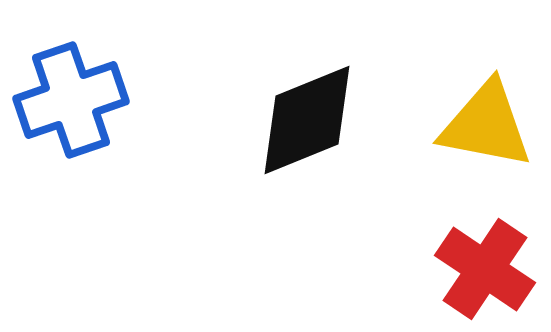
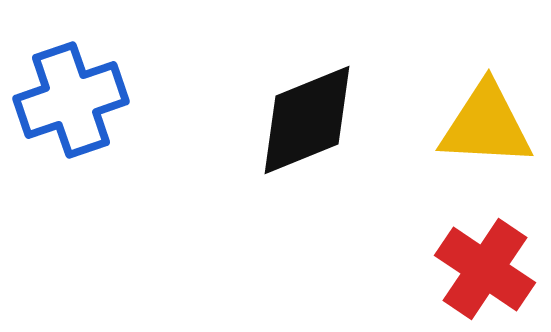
yellow triangle: rotated 8 degrees counterclockwise
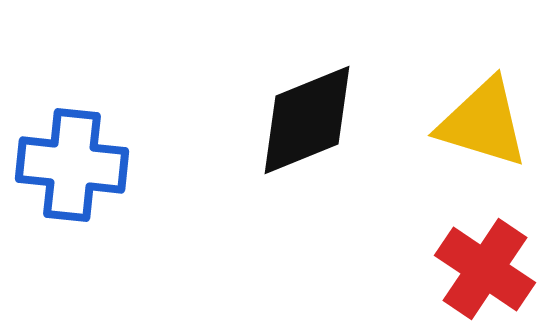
blue cross: moved 1 px right, 65 px down; rotated 25 degrees clockwise
yellow triangle: moved 3 px left, 2 px up; rotated 14 degrees clockwise
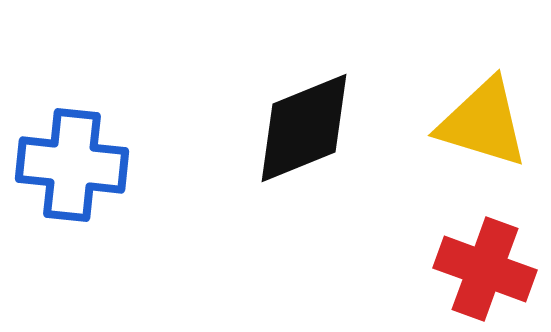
black diamond: moved 3 px left, 8 px down
red cross: rotated 14 degrees counterclockwise
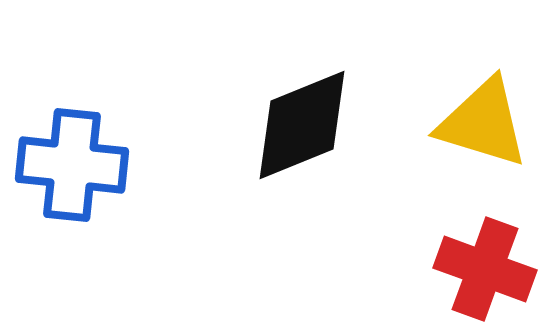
black diamond: moved 2 px left, 3 px up
